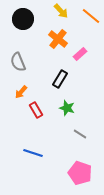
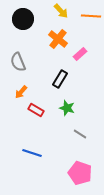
orange line: rotated 36 degrees counterclockwise
red rectangle: rotated 28 degrees counterclockwise
blue line: moved 1 px left
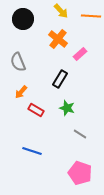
blue line: moved 2 px up
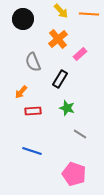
orange line: moved 2 px left, 2 px up
orange cross: rotated 12 degrees clockwise
gray semicircle: moved 15 px right
red rectangle: moved 3 px left, 1 px down; rotated 35 degrees counterclockwise
pink pentagon: moved 6 px left, 1 px down
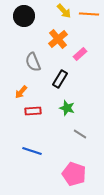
yellow arrow: moved 3 px right
black circle: moved 1 px right, 3 px up
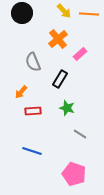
black circle: moved 2 px left, 3 px up
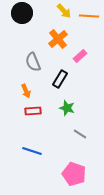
orange line: moved 2 px down
pink rectangle: moved 2 px down
orange arrow: moved 5 px right, 1 px up; rotated 64 degrees counterclockwise
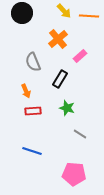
pink pentagon: rotated 15 degrees counterclockwise
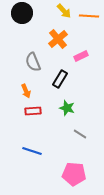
pink rectangle: moved 1 px right; rotated 16 degrees clockwise
